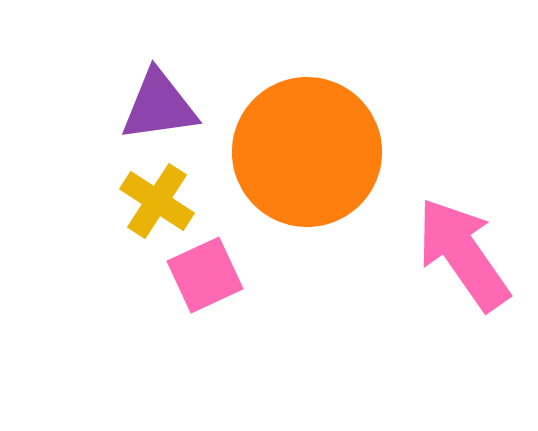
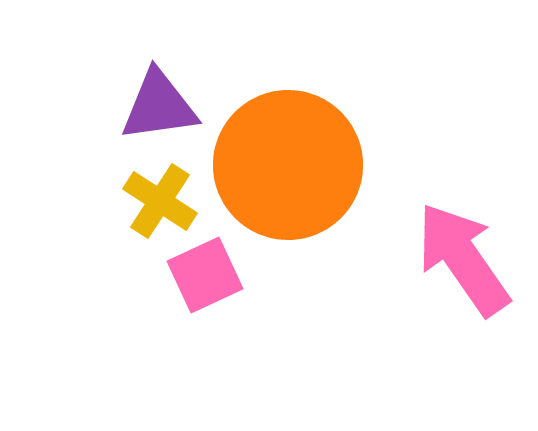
orange circle: moved 19 px left, 13 px down
yellow cross: moved 3 px right
pink arrow: moved 5 px down
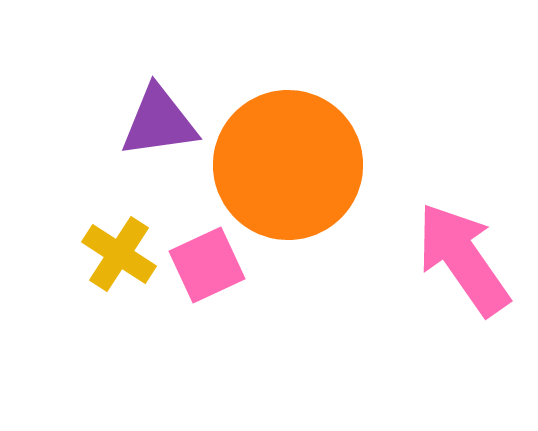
purple triangle: moved 16 px down
yellow cross: moved 41 px left, 53 px down
pink square: moved 2 px right, 10 px up
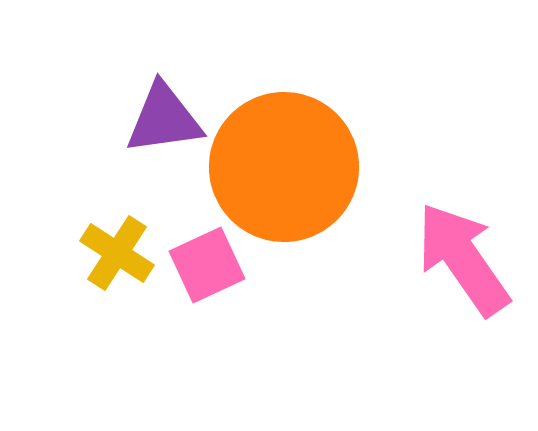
purple triangle: moved 5 px right, 3 px up
orange circle: moved 4 px left, 2 px down
yellow cross: moved 2 px left, 1 px up
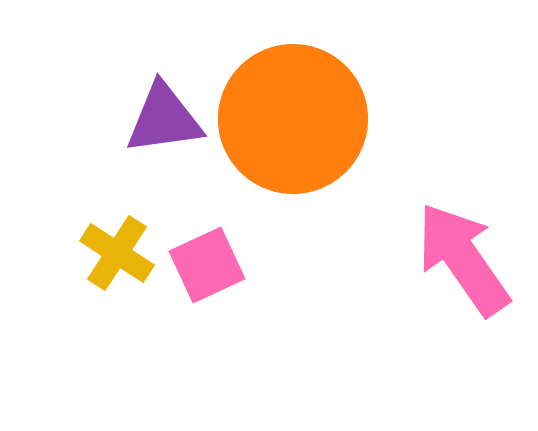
orange circle: moved 9 px right, 48 px up
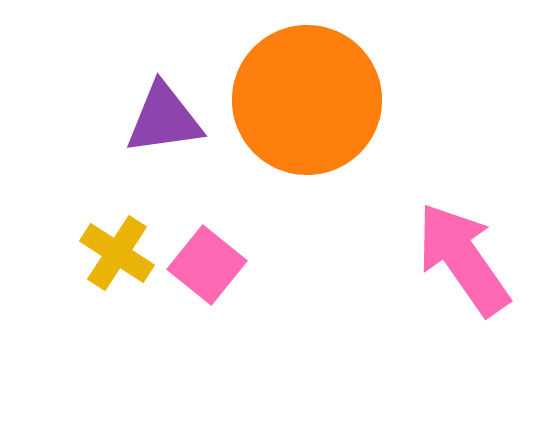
orange circle: moved 14 px right, 19 px up
pink square: rotated 26 degrees counterclockwise
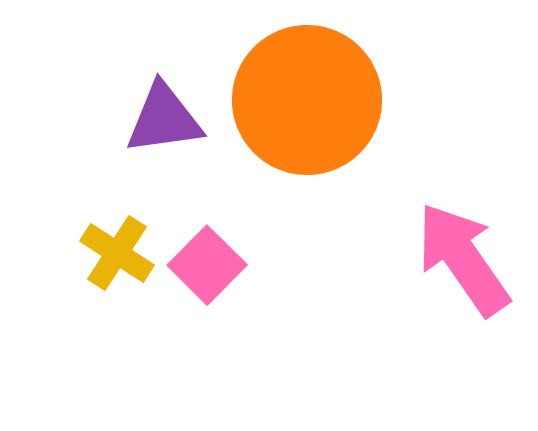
pink square: rotated 6 degrees clockwise
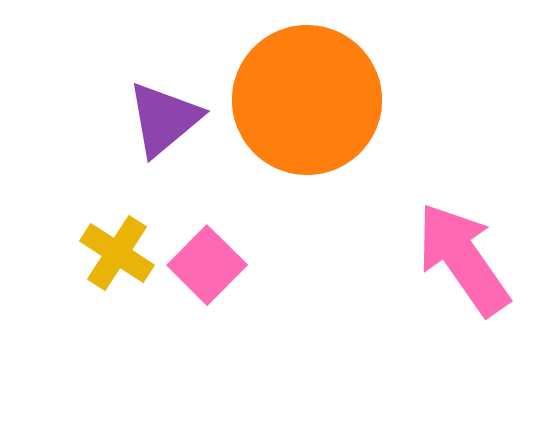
purple triangle: rotated 32 degrees counterclockwise
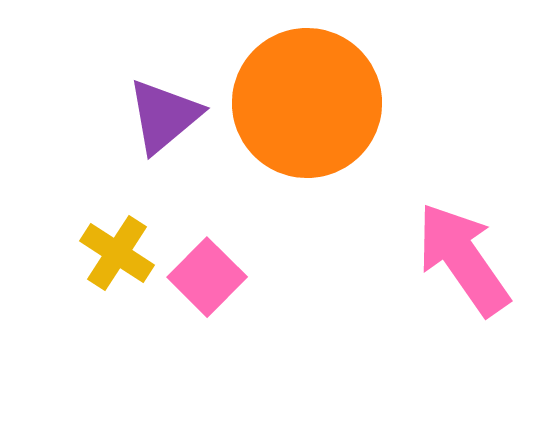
orange circle: moved 3 px down
purple triangle: moved 3 px up
pink square: moved 12 px down
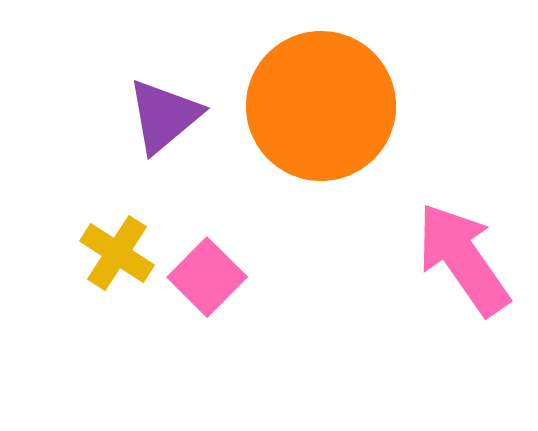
orange circle: moved 14 px right, 3 px down
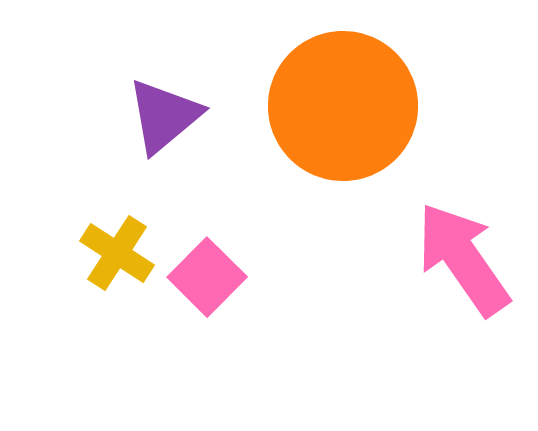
orange circle: moved 22 px right
